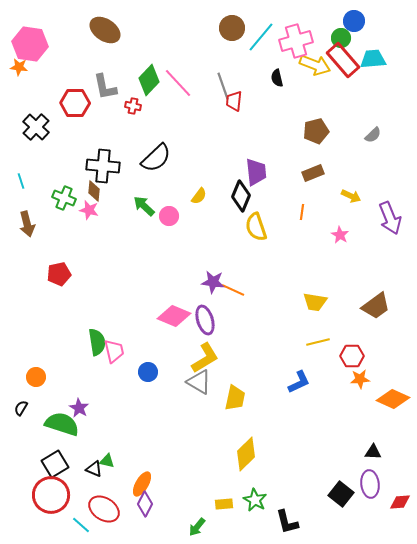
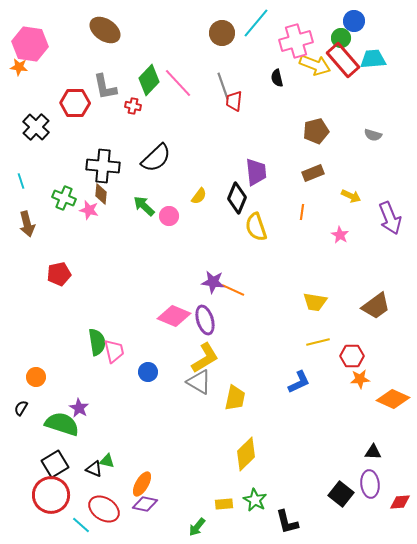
brown circle at (232, 28): moved 10 px left, 5 px down
cyan line at (261, 37): moved 5 px left, 14 px up
gray semicircle at (373, 135): rotated 60 degrees clockwise
brown diamond at (94, 191): moved 7 px right, 3 px down
black diamond at (241, 196): moved 4 px left, 2 px down
purple diamond at (145, 504): rotated 75 degrees clockwise
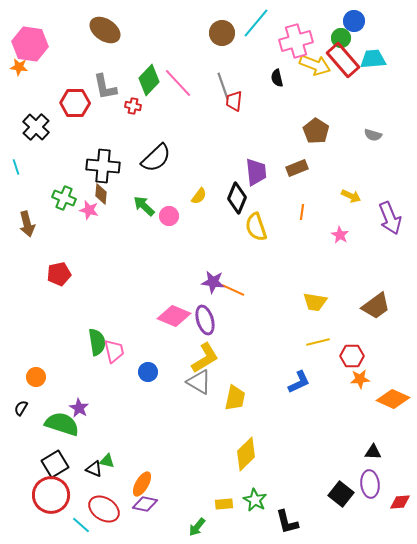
brown pentagon at (316, 131): rotated 25 degrees counterclockwise
brown rectangle at (313, 173): moved 16 px left, 5 px up
cyan line at (21, 181): moved 5 px left, 14 px up
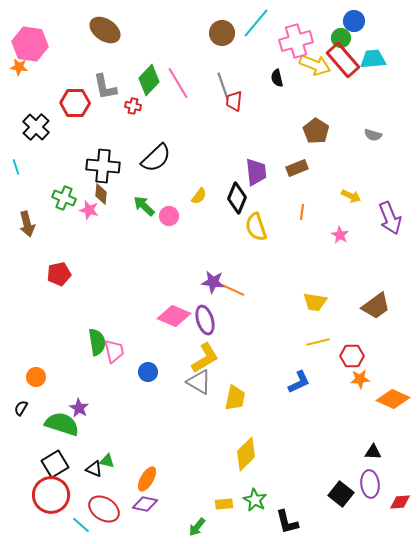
pink line at (178, 83): rotated 12 degrees clockwise
orange ellipse at (142, 484): moved 5 px right, 5 px up
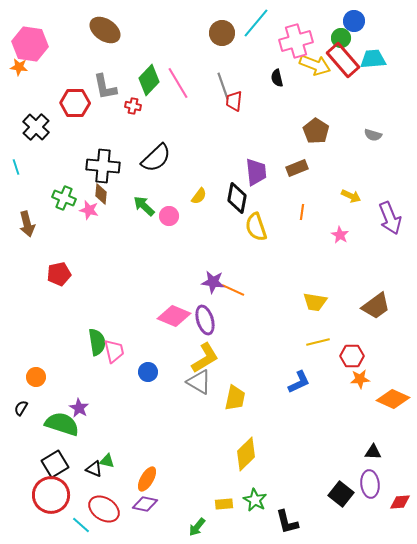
black diamond at (237, 198): rotated 12 degrees counterclockwise
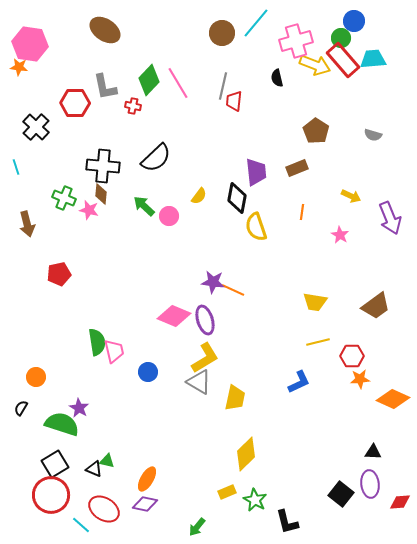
gray line at (223, 86): rotated 32 degrees clockwise
yellow rectangle at (224, 504): moved 3 px right, 12 px up; rotated 18 degrees counterclockwise
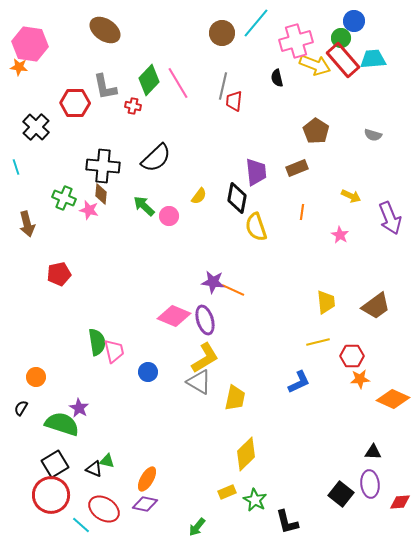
yellow trapezoid at (315, 302): moved 11 px right; rotated 105 degrees counterclockwise
